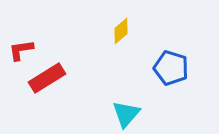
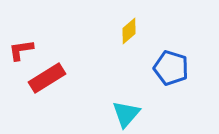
yellow diamond: moved 8 px right
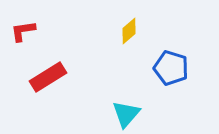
red L-shape: moved 2 px right, 19 px up
red rectangle: moved 1 px right, 1 px up
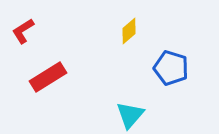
red L-shape: rotated 24 degrees counterclockwise
cyan triangle: moved 4 px right, 1 px down
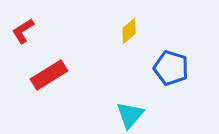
red rectangle: moved 1 px right, 2 px up
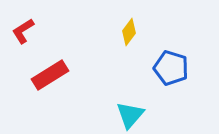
yellow diamond: moved 1 px down; rotated 12 degrees counterclockwise
red rectangle: moved 1 px right
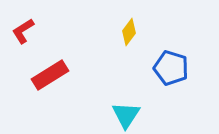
cyan triangle: moved 4 px left; rotated 8 degrees counterclockwise
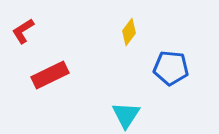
blue pentagon: rotated 12 degrees counterclockwise
red rectangle: rotated 6 degrees clockwise
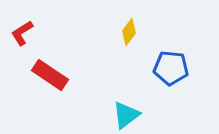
red L-shape: moved 1 px left, 2 px down
red rectangle: rotated 60 degrees clockwise
cyan triangle: rotated 20 degrees clockwise
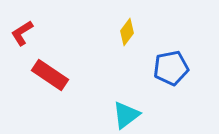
yellow diamond: moved 2 px left
blue pentagon: rotated 16 degrees counterclockwise
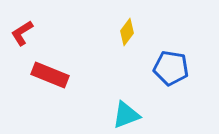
blue pentagon: rotated 20 degrees clockwise
red rectangle: rotated 12 degrees counterclockwise
cyan triangle: rotated 16 degrees clockwise
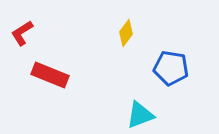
yellow diamond: moved 1 px left, 1 px down
cyan triangle: moved 14 px right
